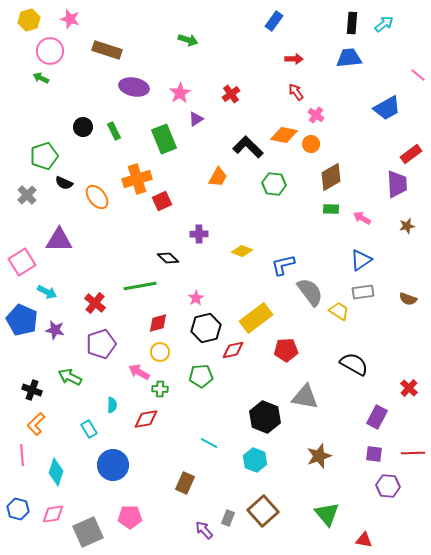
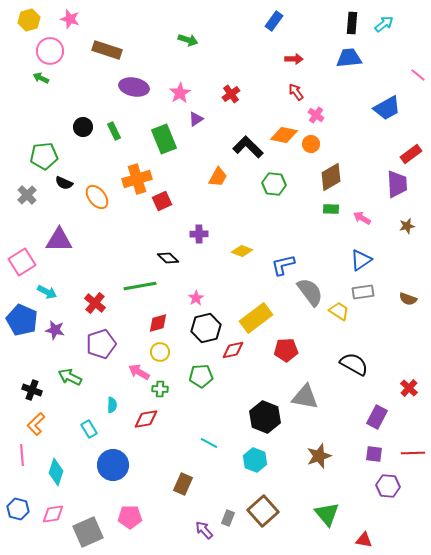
green pentagon at (44, 156): rotated 12 degrees clockwise
brown rectangle at (185, 483): moved 2 px left, 1 px down
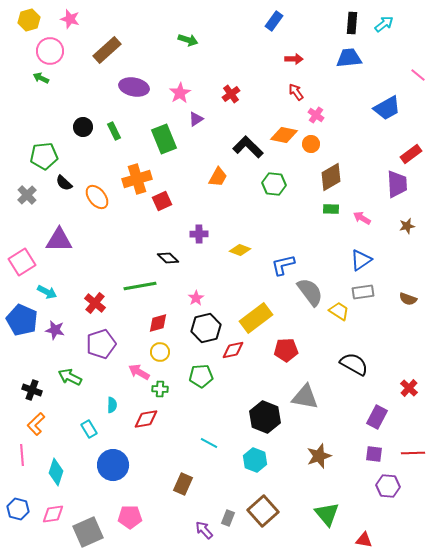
brown rectangle at (107, 50): rotated 60 degrees counterclockwise
black semicircle at (64, 183): rotated 18 degrees clockwise
yellow diamond at (242, 251): moved 2 px left, 1 px up
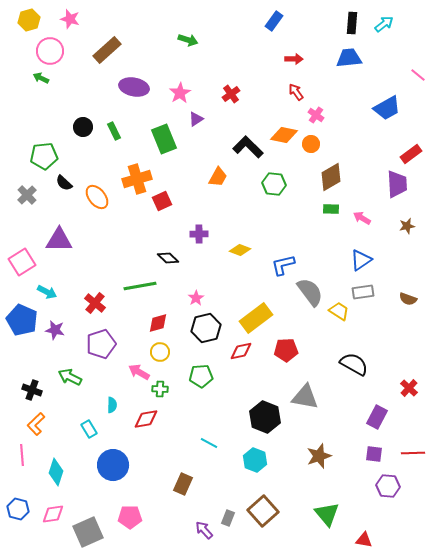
red diamond at (233, 350): moved 8 px right, 1 px down
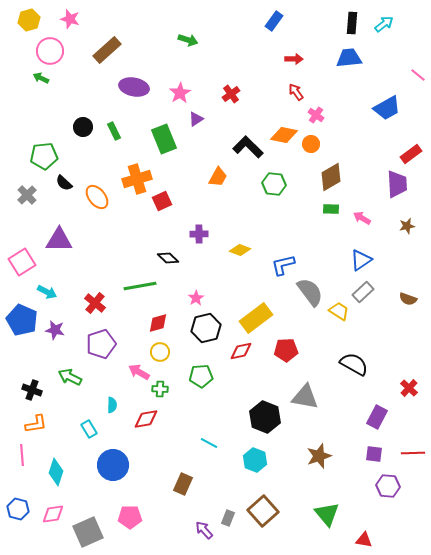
gray rectangle at (363, 292): rotated 35 degrees counterclockwise
orange L-shape at (36, 424): rotated 145 degrees counterclockwise
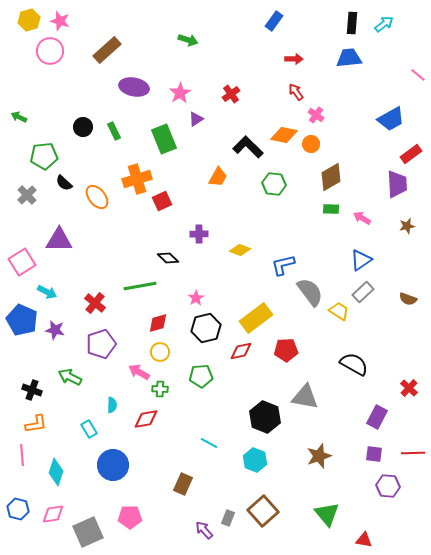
pink star at (70, 19): moved 10 px left, 2 px down
green arrow at (41, 78): moved 22 px left, 39 px down
blue trapezoid at (387, 108): moved 4 px right, 11 px down
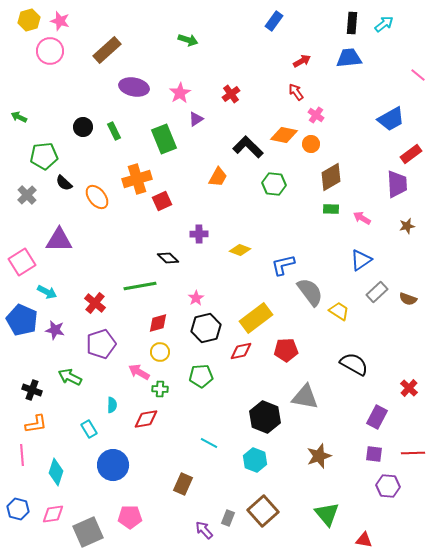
red arrow at (294, 59): moved 8 px right, 2 px down; rotated 30 degrees counterclockwise
gray rectangle at (363, 292): moved 14 px right
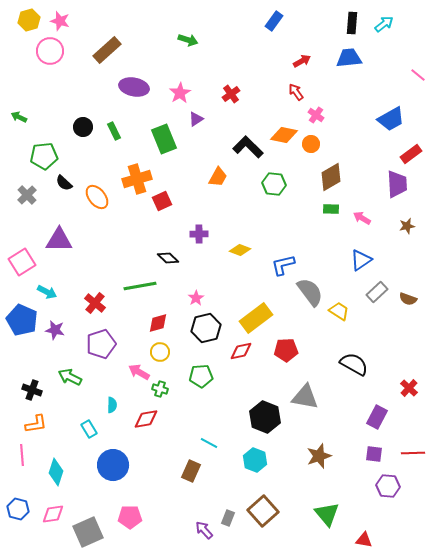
green cross at (160, 389): rotated 14 degrees clockwise
brown rectangle at (183, 484): moved 8 px right, 13 px up
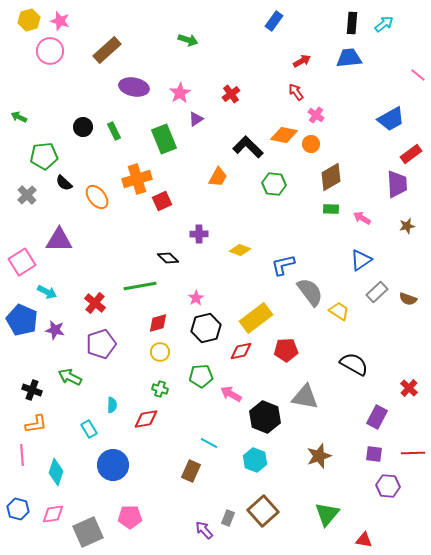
pink arrow at (139, 372): moved 92 px right, 22 px down
green triangle at (327, 514): rotated 20 degrees clockwise
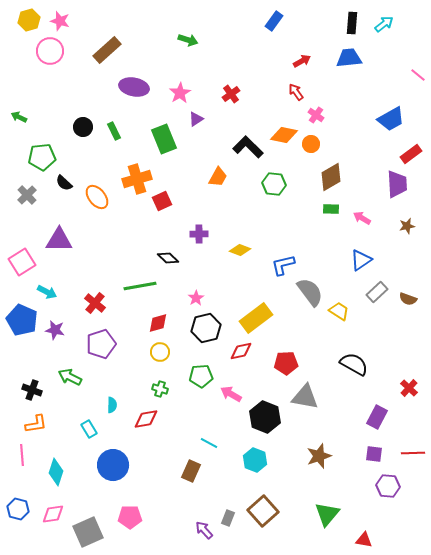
green pentagon at (44, 156): moved 2 px left, 1 px down
red pentagon at (286, 350): moved 13 px down
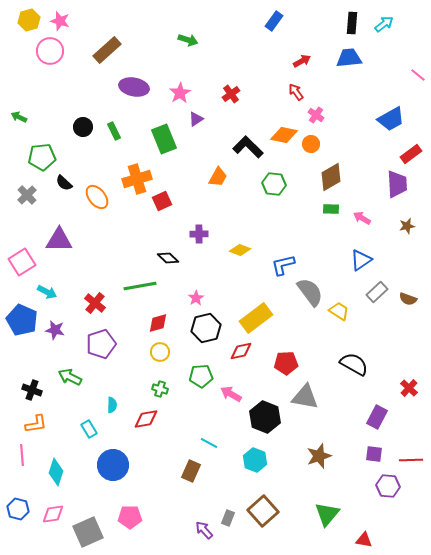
red line at (413, 453): moved 2 px left, 7 px down
